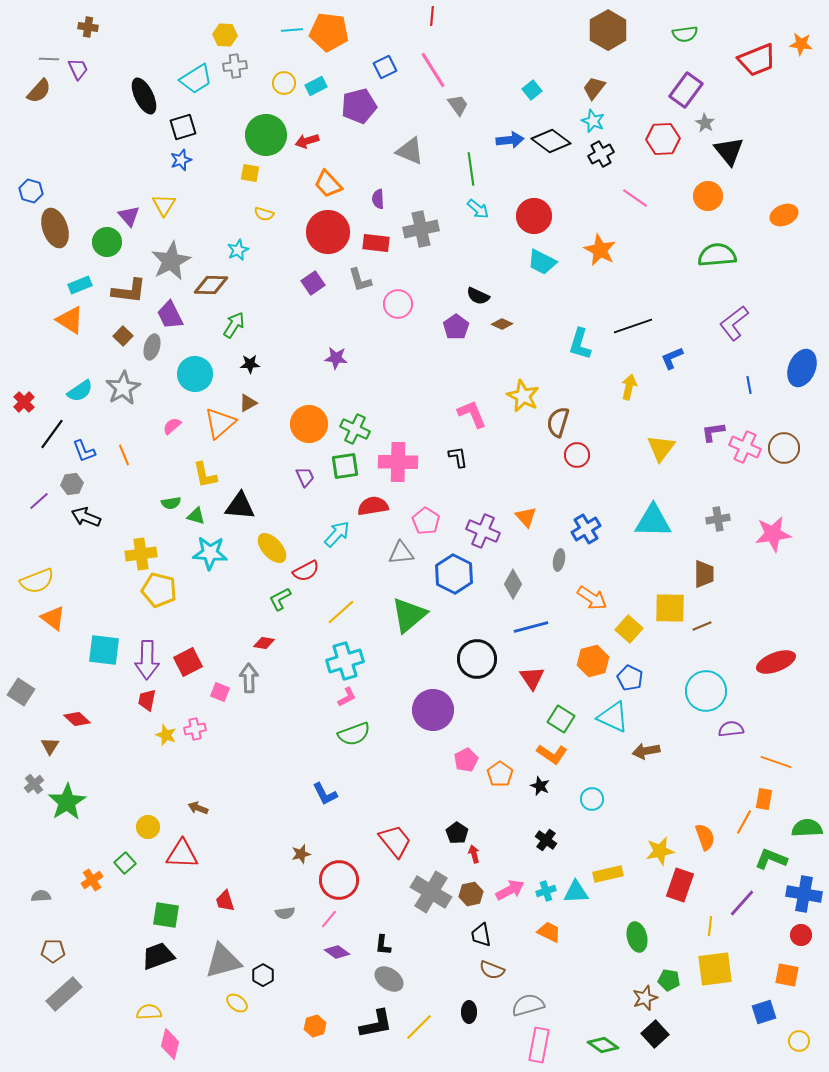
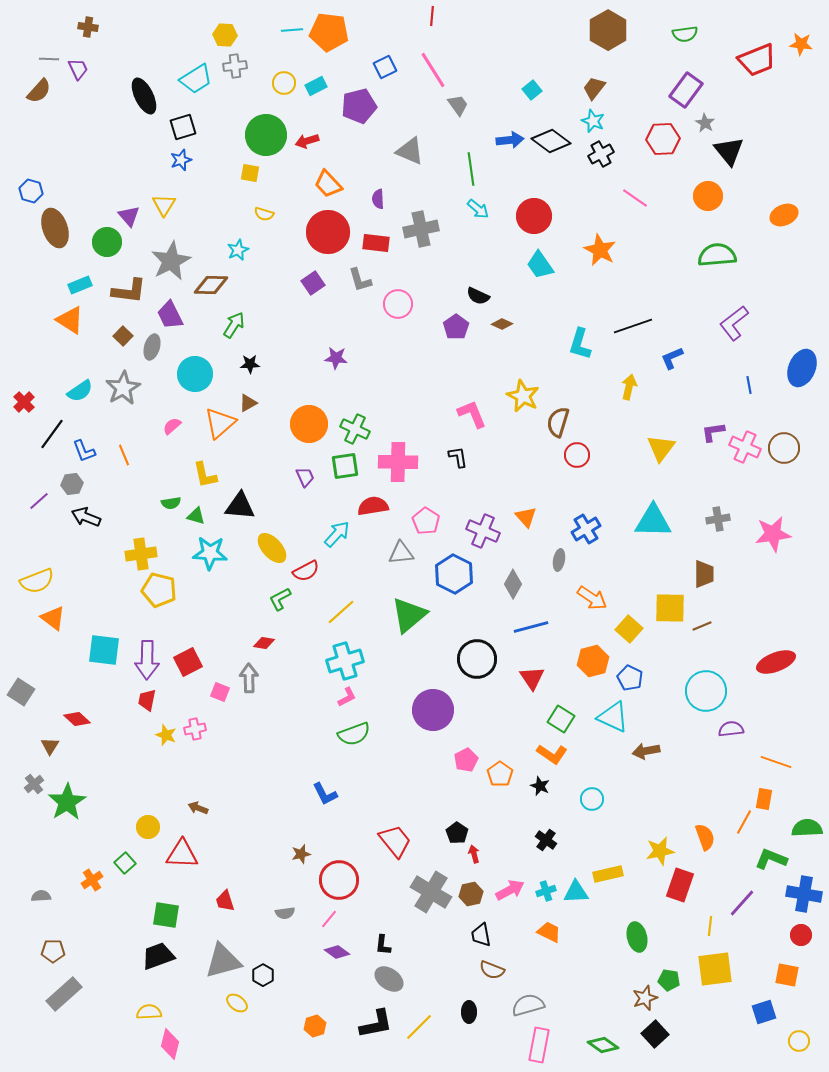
cyan trapezoid at (542, 262): moved 2 px left, 3 px down; rotated 28 degrees clockwise
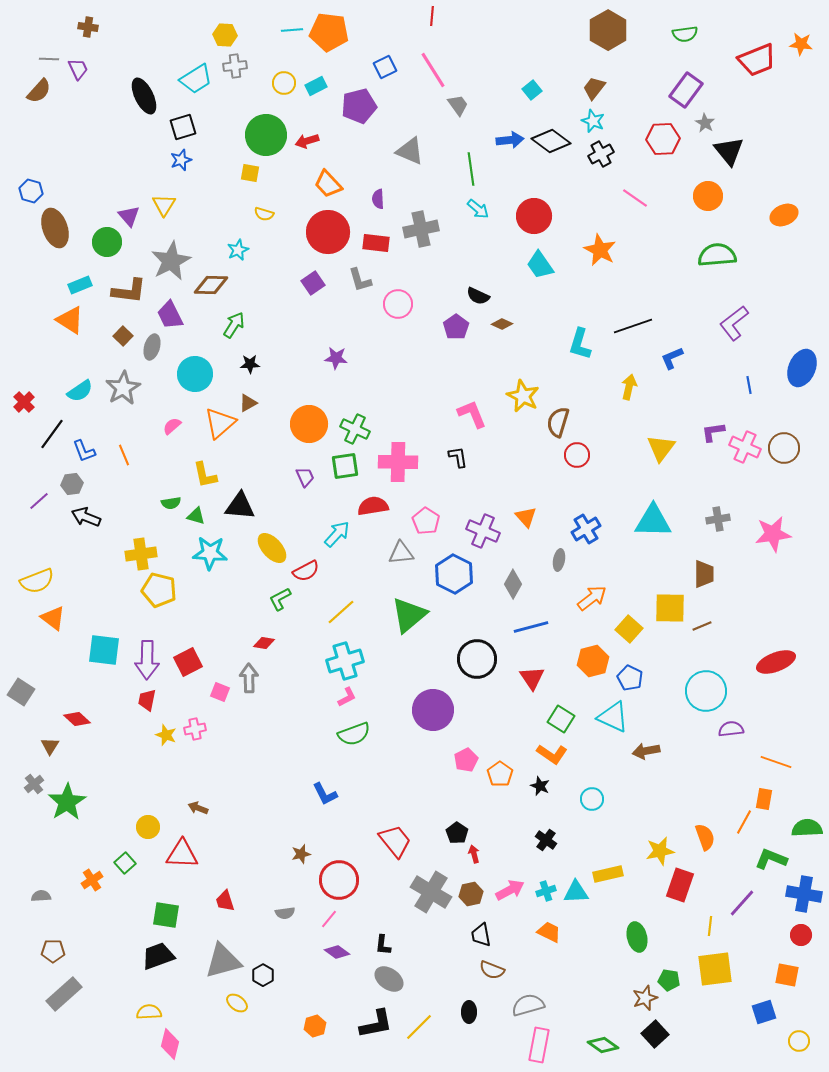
orange arrow at (592, 598): rotated 72 degrees counterclockwise
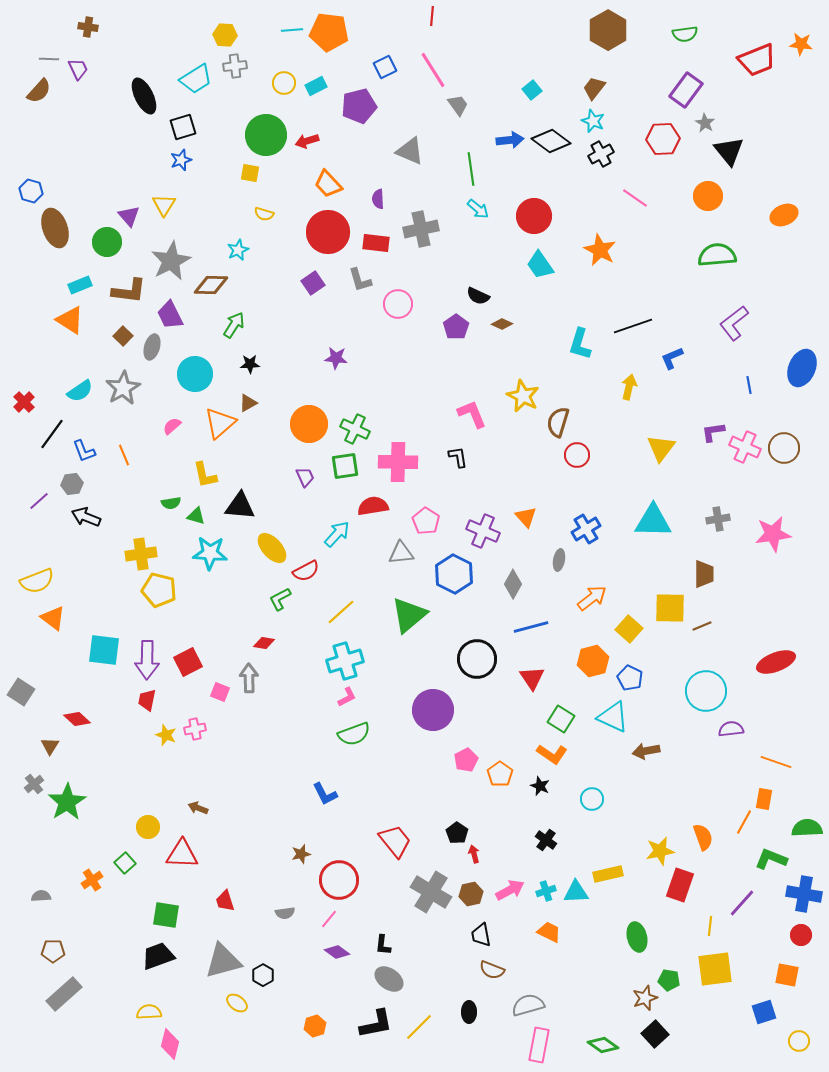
orange semicircle at (705, 837): moved 2 px left
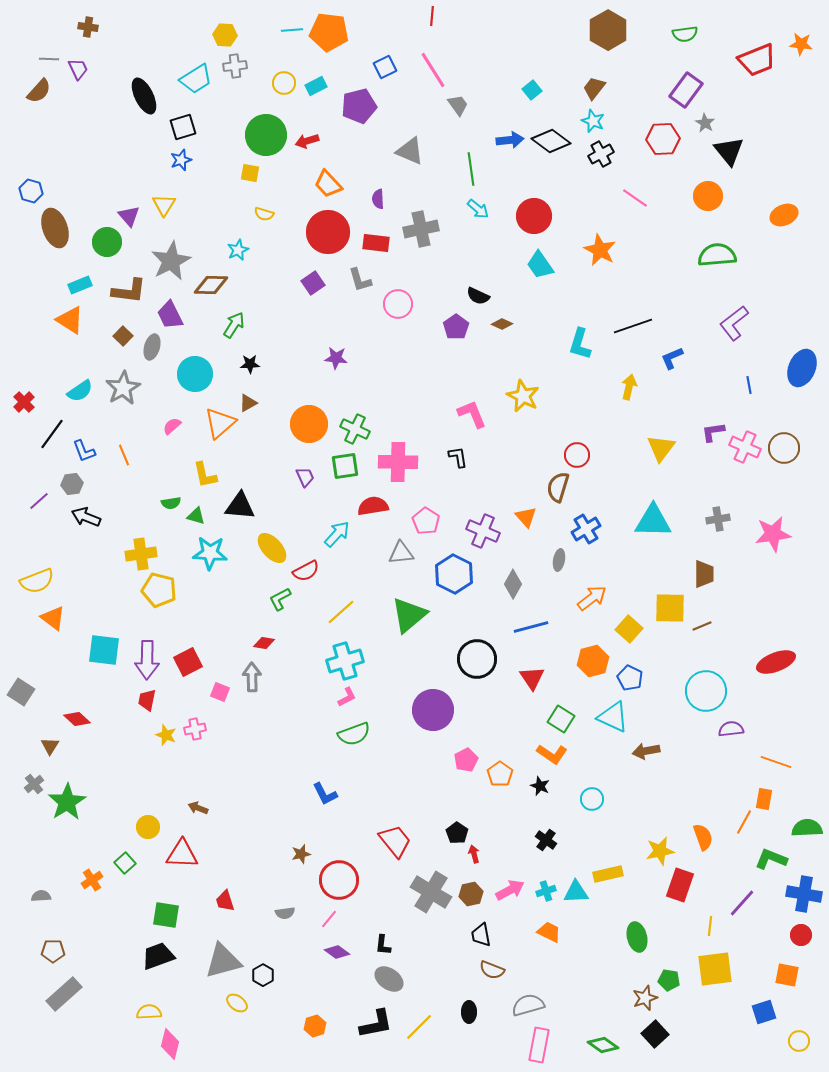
brown semicircle at (558, 422): moved 65 px down
gray arrow at (249, 678): moved 3 px right, 1 px up
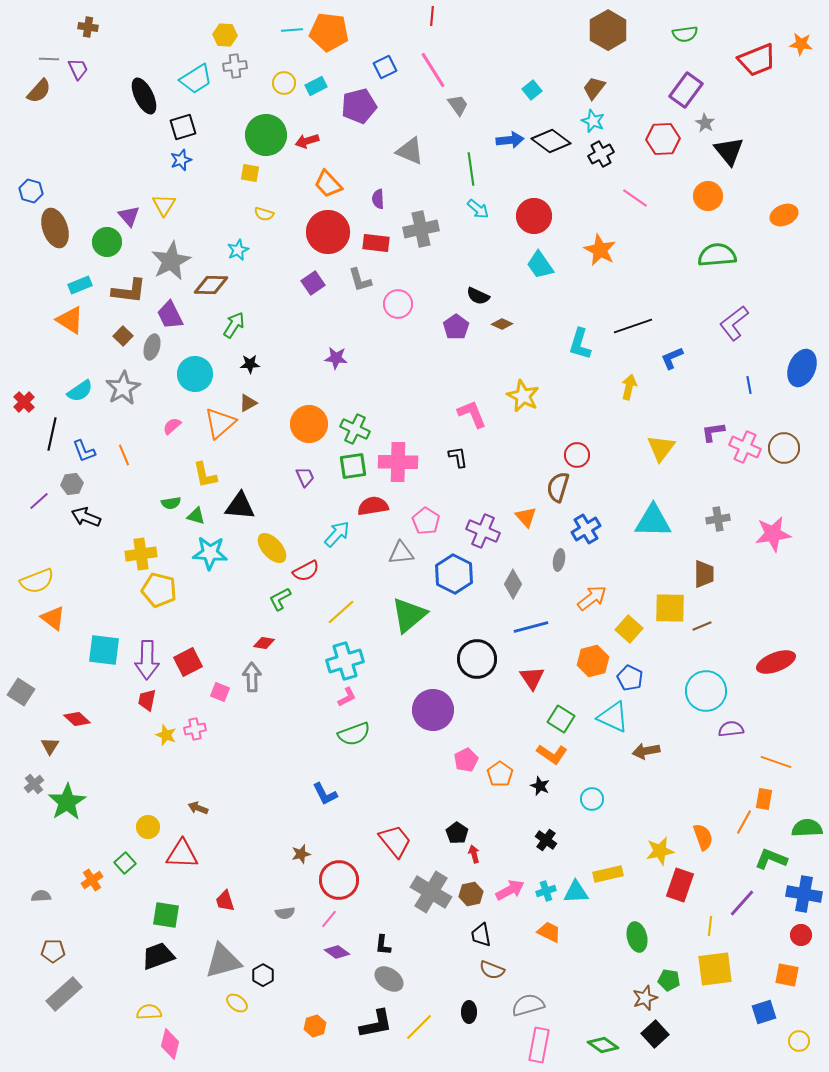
black line at (52, 434): rotated 24 degrees counterclockwise
green square at (345, 466): moved 8 px right
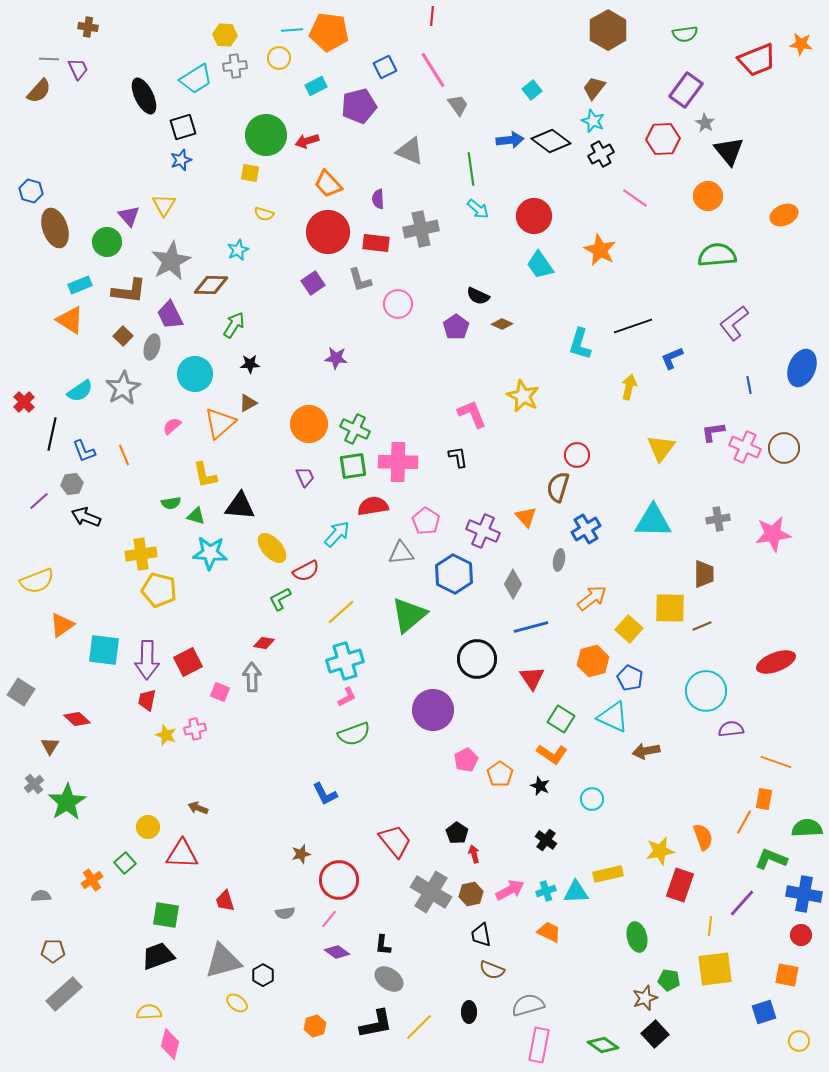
yellow circle at (284, 83): moved 5 px left, 25 px up
orange triangle at (53, 618): moved 9 px right, 7 px down; rotated 48 degrees clockwise
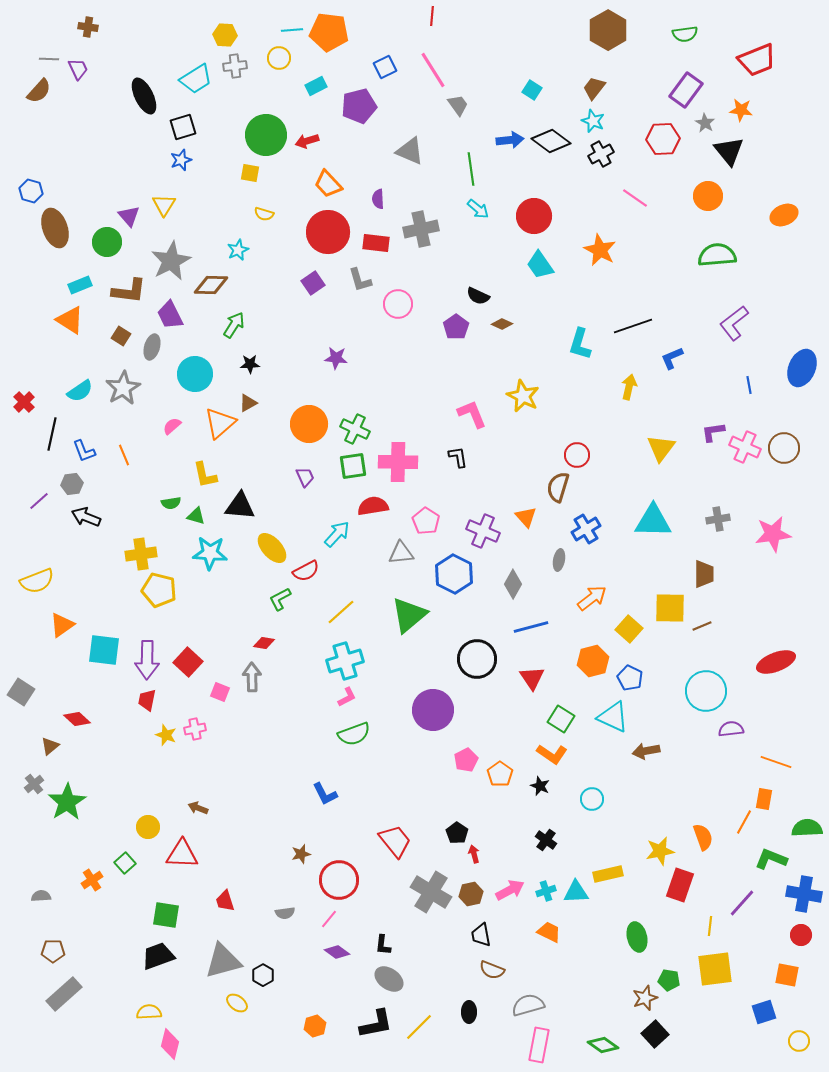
orange star at (801, 44): moved 60 px left, 66 px down
cyan square at (532, 90): rotated 18 degrees counterclockwise
brown square at (123, 336): moved 2 px left; rotated 12 degrees counterclockwise
red square at (188, 662): rotated 20 degrees counterclockwise
brown triangle at (50, 746): rotated 18 degrees clockwise
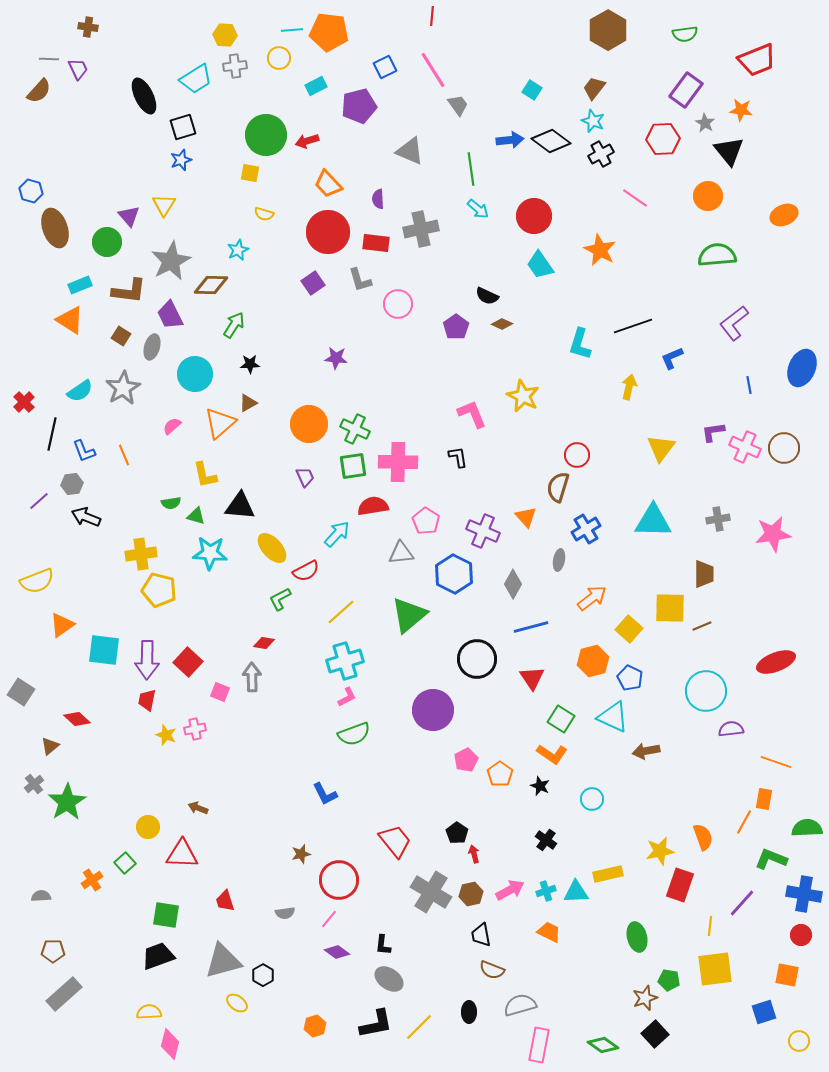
black semicircle at (478, 296): moved 9 px right
gray semicircle at (528, 1005): moved 8 px left
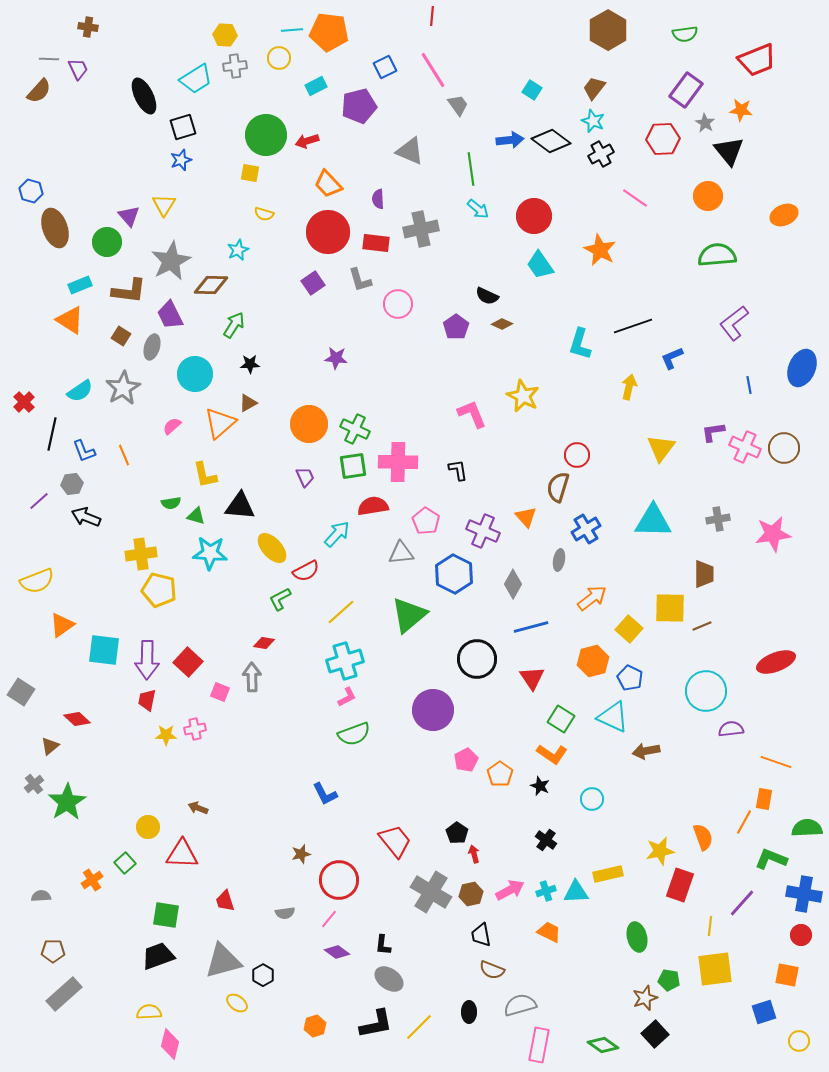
black L-shape at (458, 457): moved 13 px down
yellow star at (166, 735): rotated 20 degrees counterclockwise
